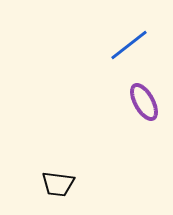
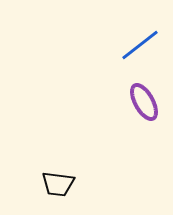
blue line: moved 11 px right
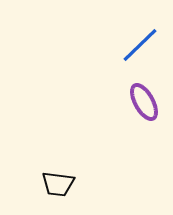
blue line: rotated 6 degrees counterclockwise
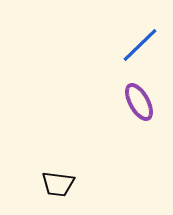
purple ellipse: moved 5 px left
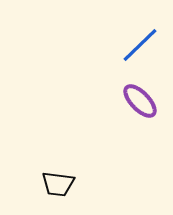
purple ellipse: moved 1 px right, 1 px up; rotated 15 degrees counterclockwise
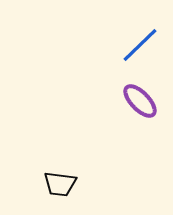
black trapezoid: moved 2 px right
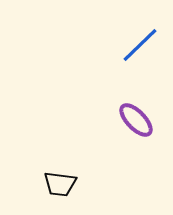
purple ellipse: moved 4 px left, 19 px down
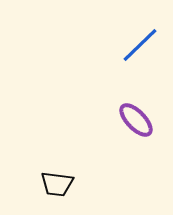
black trapezoid: moved 3 px left
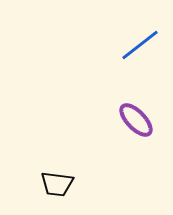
blue line: rotated 6 degrees clockwise
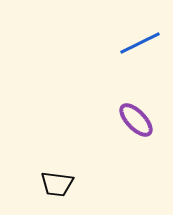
blue line: moved 2 px up; rotated 12 degrees clockwise
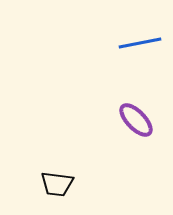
blue line: rotated 15 degrees clockwise
